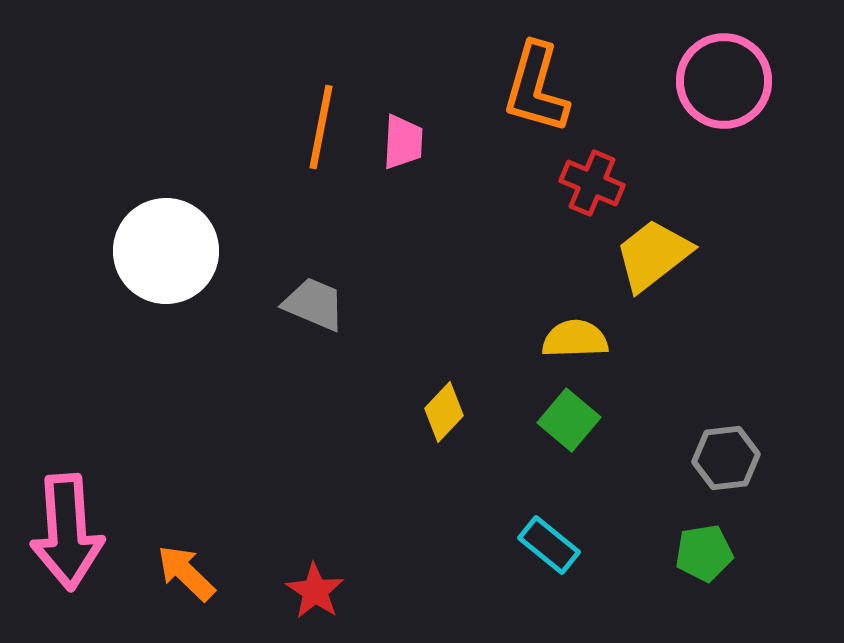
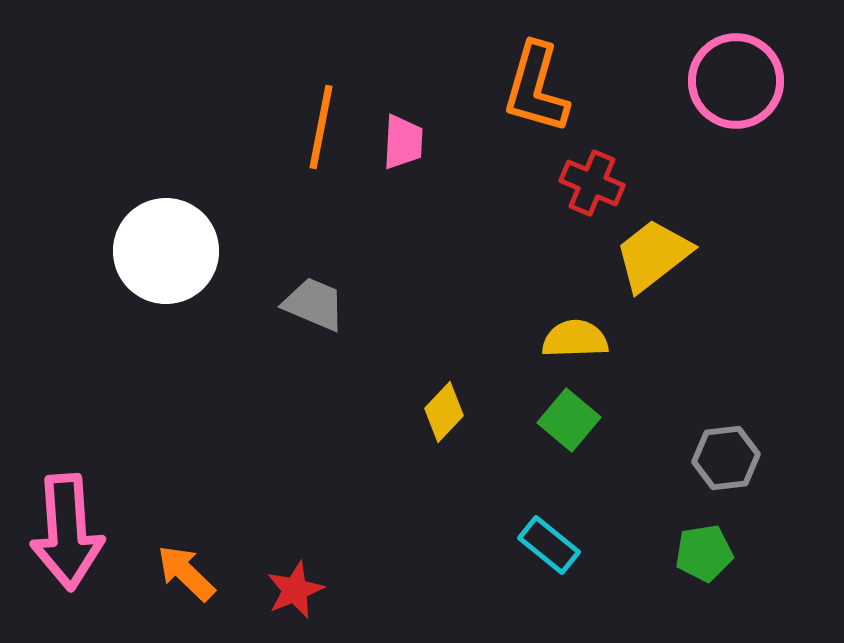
pink circle: moved 12 px right
red star: moved 20 px left, 1 px up; rotated 16 degrees clockwise
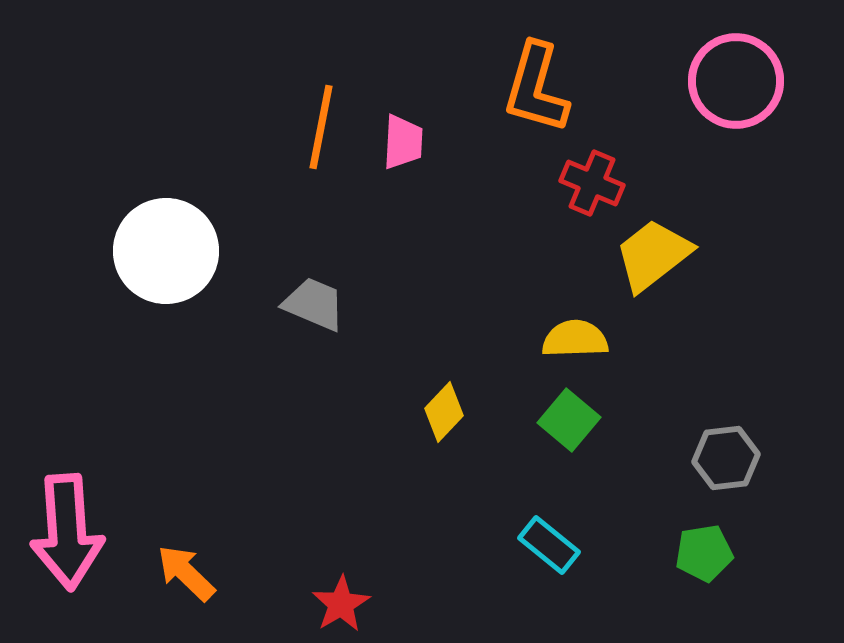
red star: moved 46 px right, 14 px down; rotated 8 degrees counterclockwise
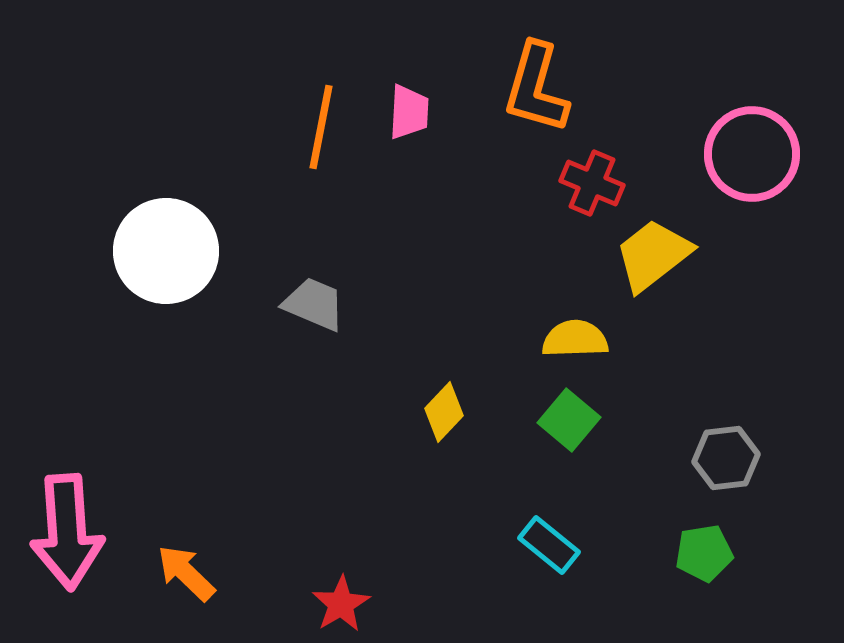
pink circle: moved 16 px right, 73 px down
pink trapezoid: moved 6 px right, 30 px up
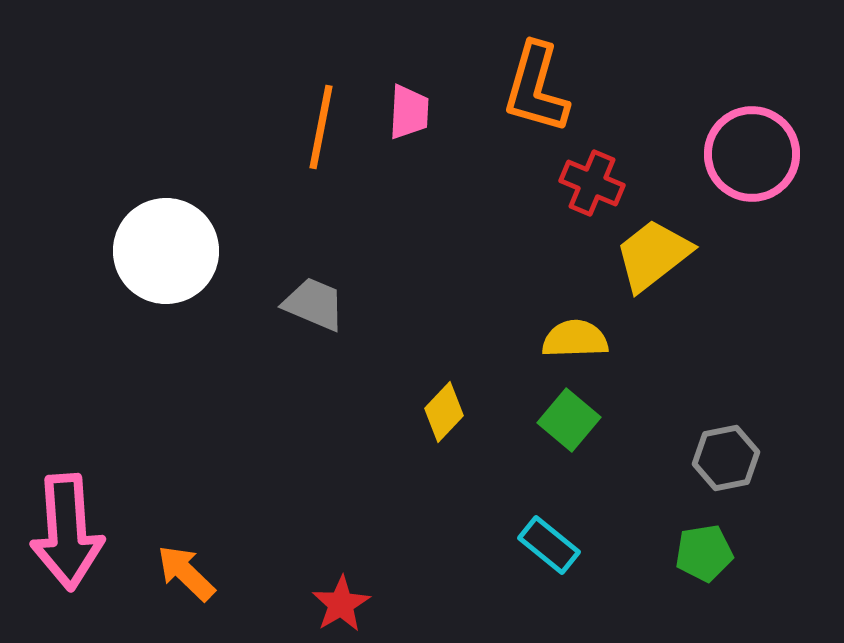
gray hexagon: rotated 4 degrees counterclockwise
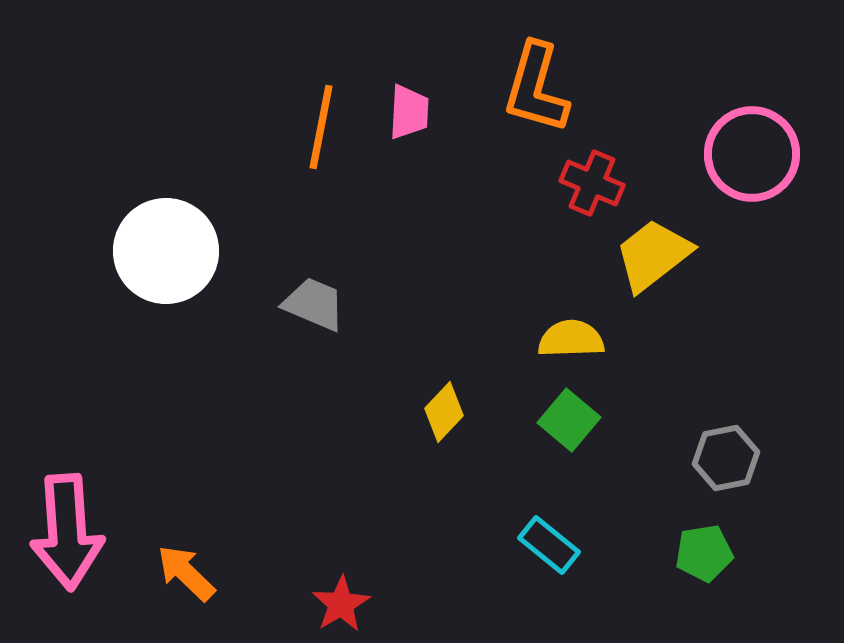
yellow semicircle: moved 4 px left
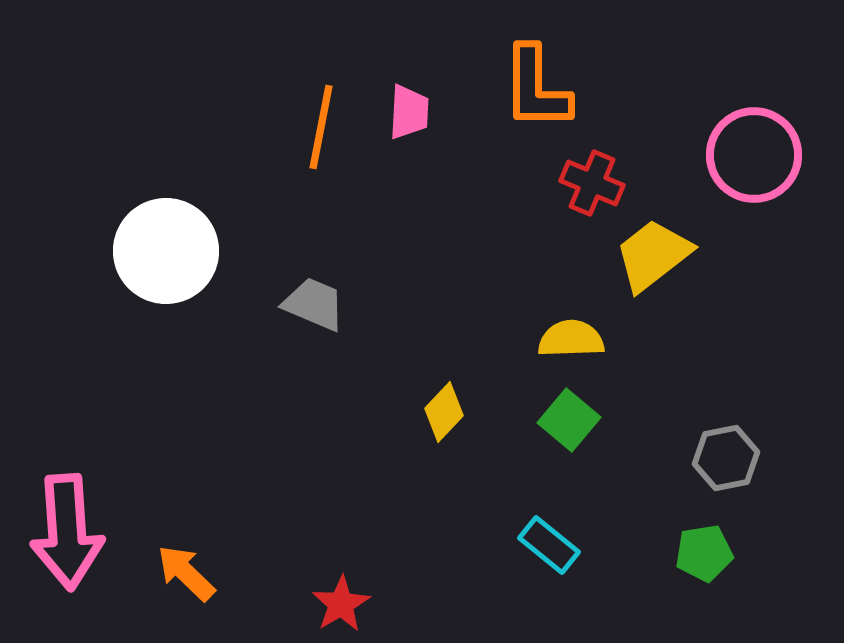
orange L-shape: rotated 16 degrees counterclockwise
pink circle: moved 2 px right, 1 px down
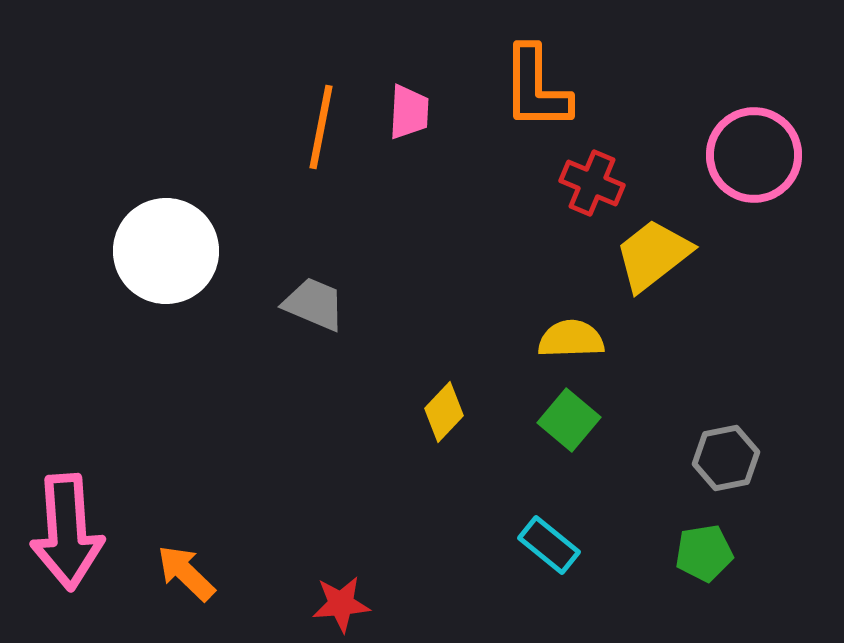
red star: rotated 26 degrees clockwise
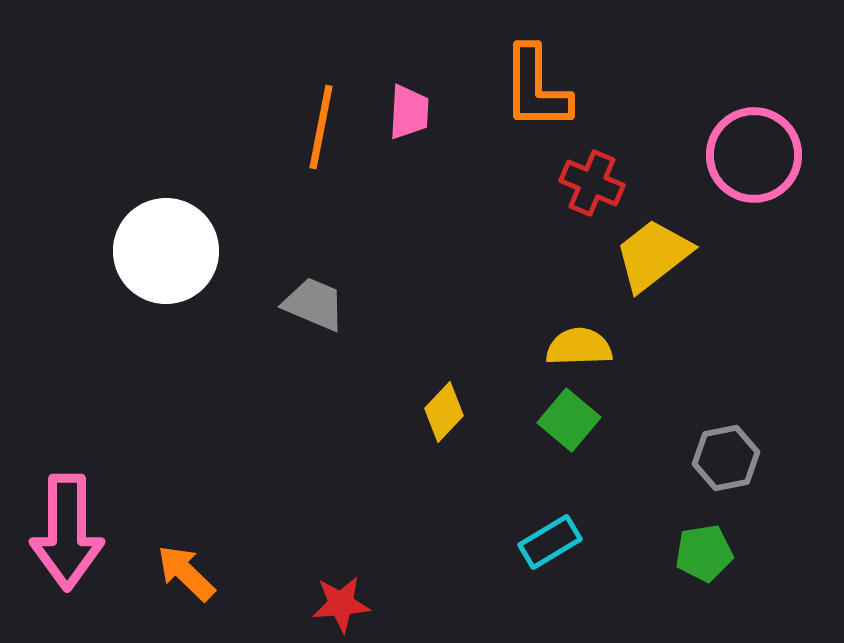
yellow semicircle: moved 8 px right, 8 px down
pink arrow: rotated 4 degrees clockwise
cyan rectangle: moved 1 px right, 3 px up; rotated 70 degrees counterclockwise
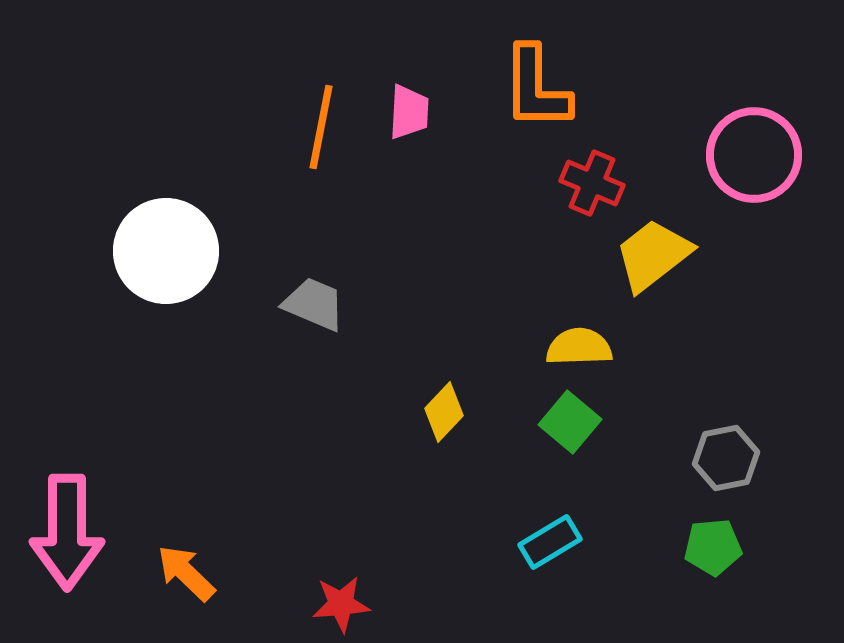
green square: moved 1 px right, 2 px down
green pentagon: moved 9 px right, 6 px up; rotated 4 degrees clockwise
